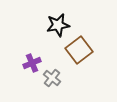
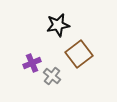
brown square: moved 4 px down
gray cross: moved 2 px up
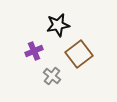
purple cross: moved 2 px right, 12 px up
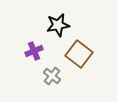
brown square: rotated 16 degrees counterclockwise
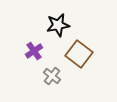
purple cross: rotated 12 degrees counterclockwise
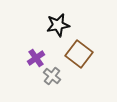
purple cross: moved 2 px right, 7 px down
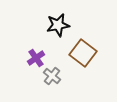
brown square: moved 4 px right, 1 px up
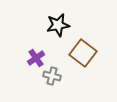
gray cross: rotated 24 degrees counterclockwise
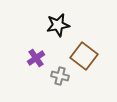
brown square: moved 1 px right, 3 px down
gray cross: moved 8 px right
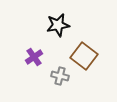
purple cross: moved 2 px left, 1 px up
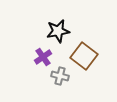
black star: moved 6 px down
purple cross: moved 9 px right
